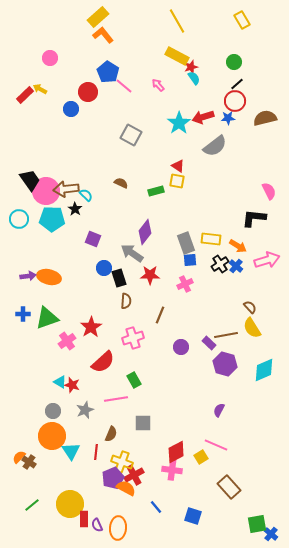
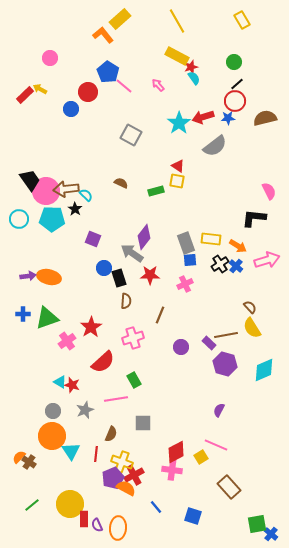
yellow rectangle at (98, 17): moved 22 px right, 2 px down
purple diamond at (145, 232): moved 1 px left, 5 px down
red line at (96, 452): moved 2 px down
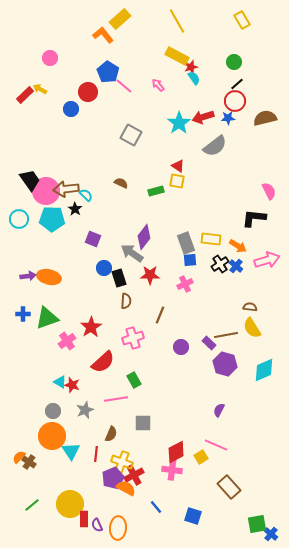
brown semicircle at (250, 307): rotated 40 degrees counterclockwise
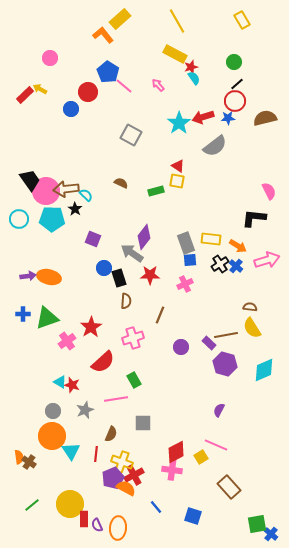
yellow rectangle at (177, 56): moved 2 px left, 2 px up
orange semicircle at (19, 457): rotated 128 degrees clockwise
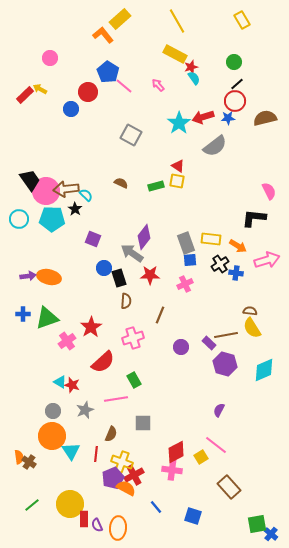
green rectangle at (156, 191): moved 5 px up
blue cross at (236, 266): moved 7 px down; rotated 32 degrees counterclockwise
brown semicircle at (250, 307): moved 4 px down
pink line at (216, 445): rotated 15 degrees clockwise
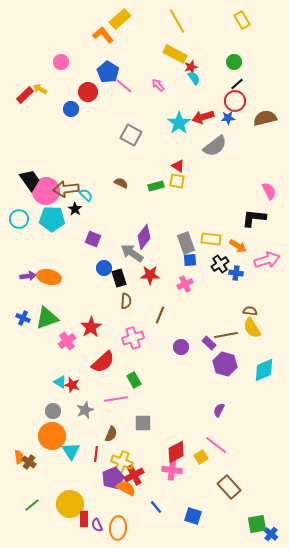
pink circle at (50, 58): moved 11 px right, 4 px down
blue cross at (23, 314): moved 4 px down; rotated 24 degrees clockwise
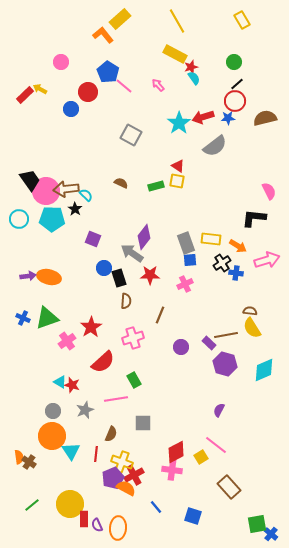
black cross at (220, 264): moved 2 px right, 1 px up
